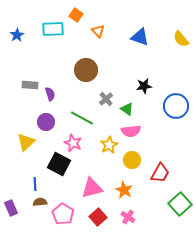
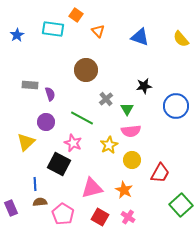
cyan rectangle: rotated 10 degrees clockwise
green triangle: rotated 24 degrees clockwise
green square: moved 1 px right, 1 px down
red square: moved 2 px right; rotated 18 degrees counterclockwise
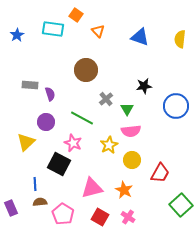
yellow semicircle: moved 1 px left; rotated 48 degrees clockwise
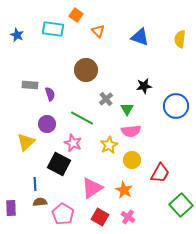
blue star: rotated 16 degrees counterclockwise
purple circle: moved 1 px right, 2 px down
pink triangle: rotated 20 degrees counterclockwise
purple rectangle: rotated 21 degrees clockwise
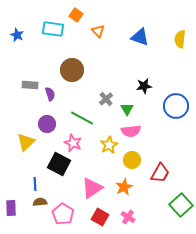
brown circle: moved 14 px left
orange star: moved 3 px up; rotated 18 degrees clockwise
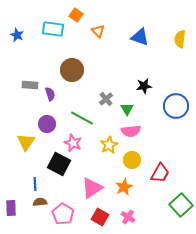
yellow triangle: rotated 12 degrees counterclockwise
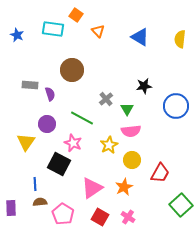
blue triangle: rotated 12 degrees clockwise
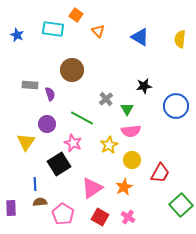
black square: rotated 30 degrees clockwise
